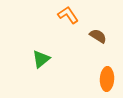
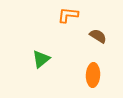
orange L-shape: rotated 50 degrees counterclockwise
orange ellipse: moved 14 px left, 4 px up
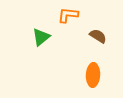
green triangle: moved 22 px up
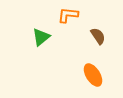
brown semicircle: rotated 24 degrees clockwise
orange ellipse: rotated 35 degrees counterclockwise
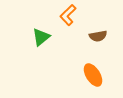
orange L-shape: rotated 50 degrees counterclockwise
brown semicircle: rotated 114 degrees clockwise
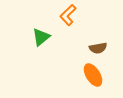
brown semicircle: moved 12 px down
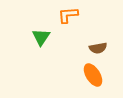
orange L-shape: rotated 40 degrees clockwise
green triangle: rotated 18 degrees counterclockwise
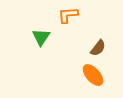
brown semicircle: rotated 42 degrees counterclockwise
orange ellipse: rotated 10 degrees counterclockwise
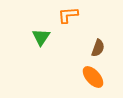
brown semicircle: rotated 18 degrees counterclockwise
orange ellipse: moved 2 px down
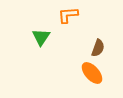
orange ellipse: moved 1 px left, 4 px up
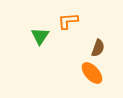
orange L-shape: moved 6 px down
green triangle: moved 1 px left, 1 px up
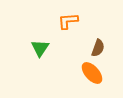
green triangle: moved 12 px down
